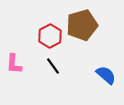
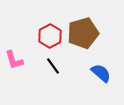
brown pentagon: moved 1 px right, 8 px down
pink L-shape: moved 4 px up; rotated 20 degrees counterclockwise
blue semicircle: moved 5 px left, 2 px up
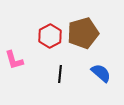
black line: moved 7 px right, 8 px down; rotated 42 degrees clockwise
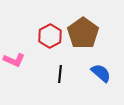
brown pentagon: rotated 20 degrees counterclockwise
pink L-shape: rotated 50 degrees counterclockwise
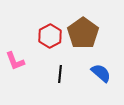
pink L-shape: moved 1 px right, 1 px down; rotated 45 degrees clockwise
